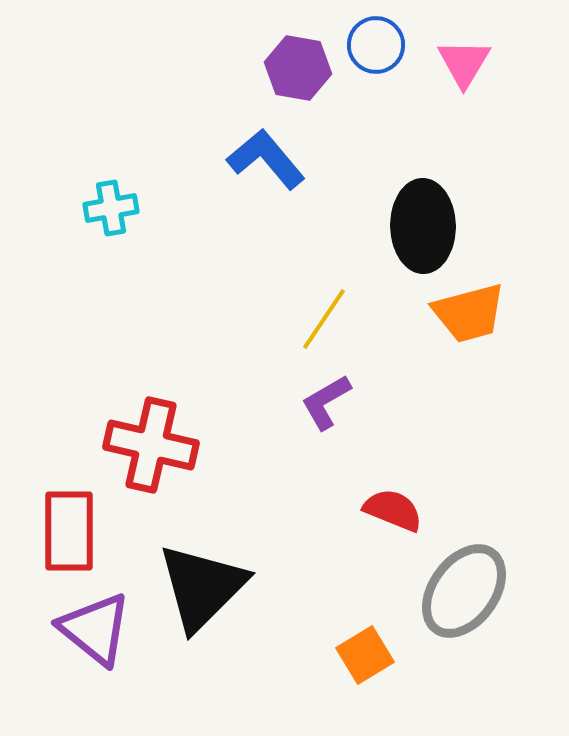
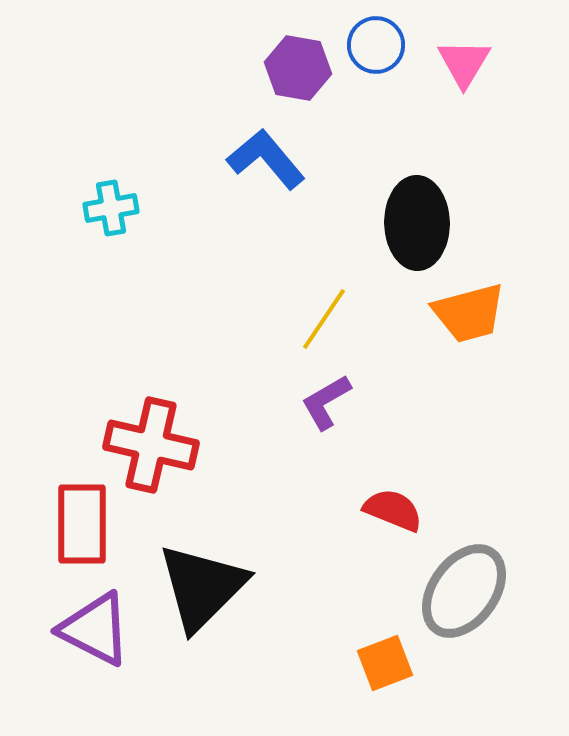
black ellipse: moved 6 px left, 3 px up
red rectangle: moved 13 px right, 7 px up
purple triangle: rotated 12 degrees counterclockwise
orange square: moved 20 px right, 8 px down; rotated 10 degrees clockwise
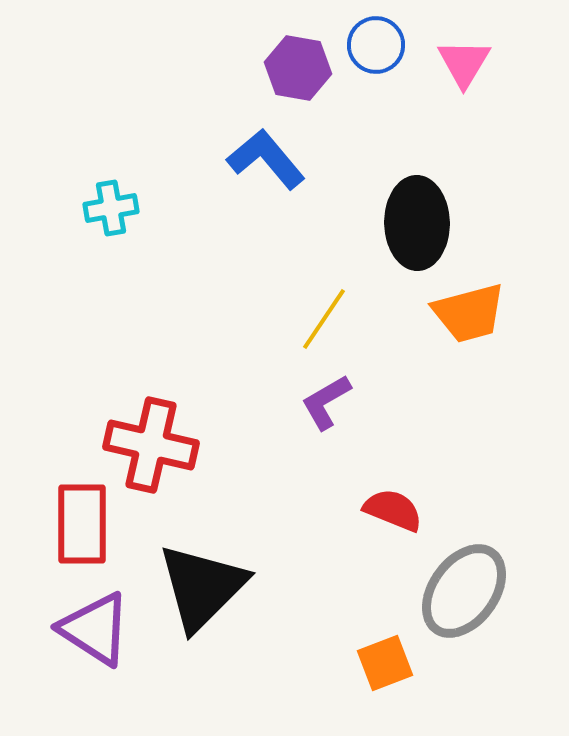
purple triangle: rotated 6 degrees clockwise
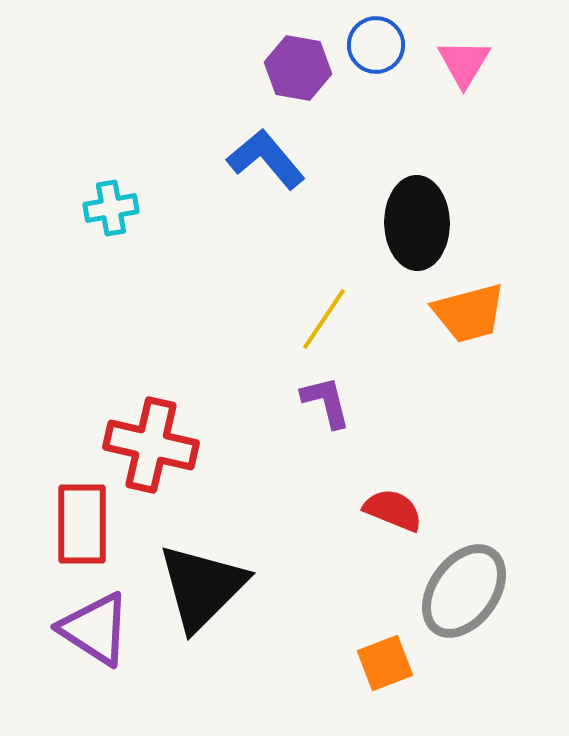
purple L-shape: rotated 106 degrees clockwise
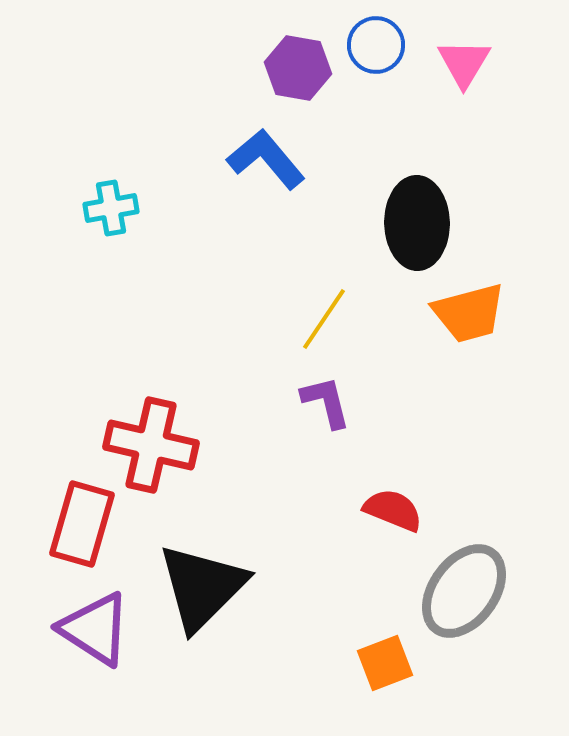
red rectangle: rotated 16 degrees clockwise
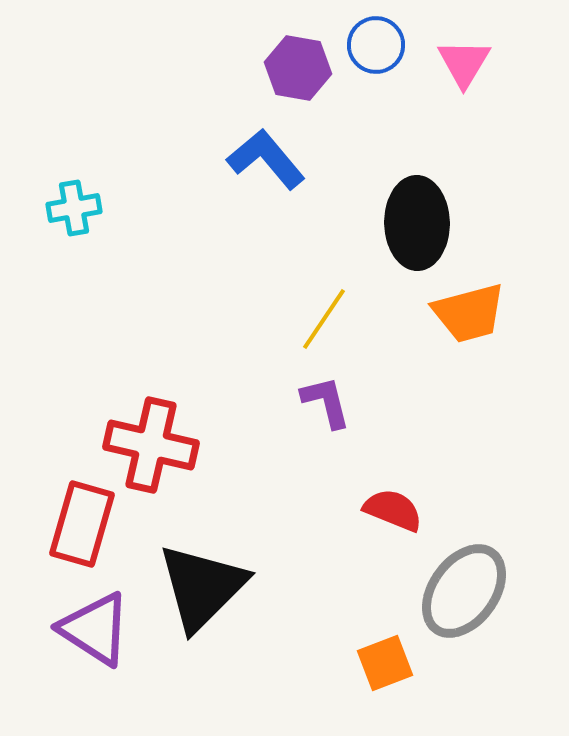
cyan cross: moved 37 px left
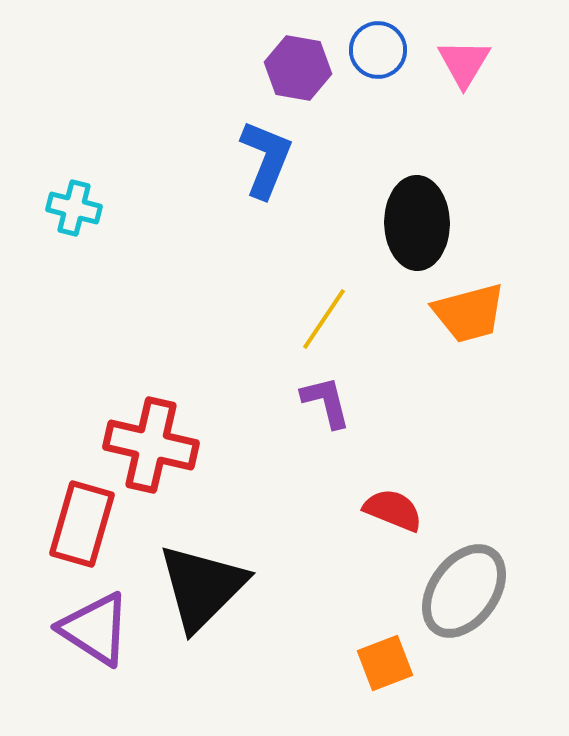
blue circle: moved 2 px right, 5 px down
blue L-shape: rotated 62 degrees clockwise
cyan cross: rotated 24 degrees clockwise
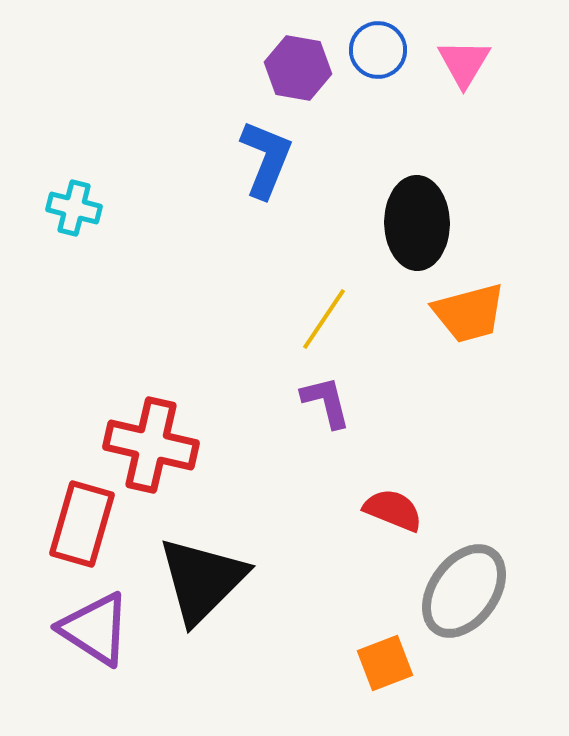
black triangle: moved 7 px up
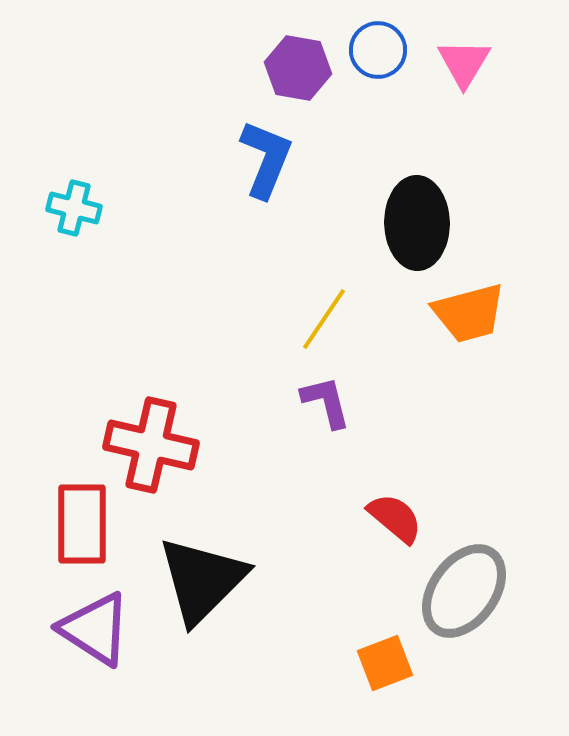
red semicircle: moved 2 px right, 8 px down; rotated 18 degrees clockwise
red rectangle: rotated 16 degrees counterclockwise
